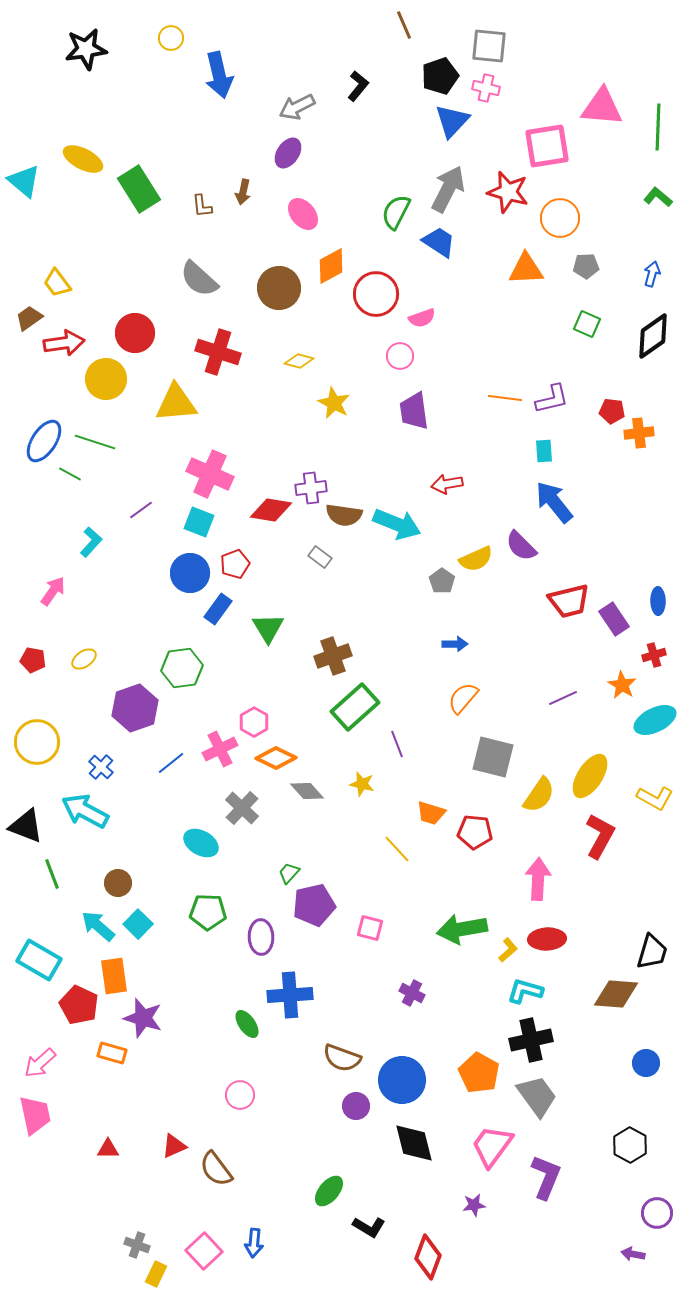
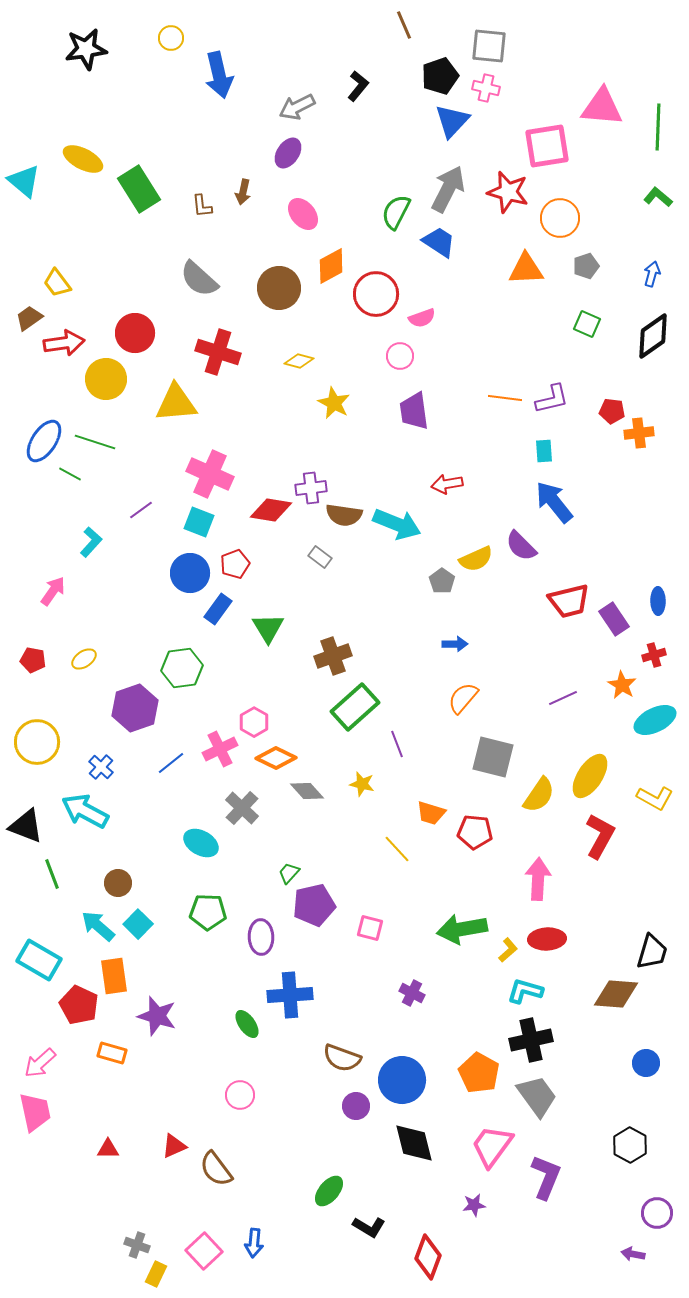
gray pentagon at (586, 266): rotated 15 degrees counterclockwise
purple star at (143, 1018): moved 14 px right, 2 px up
pink trapezoid at (35, 1115): moved 3 px up
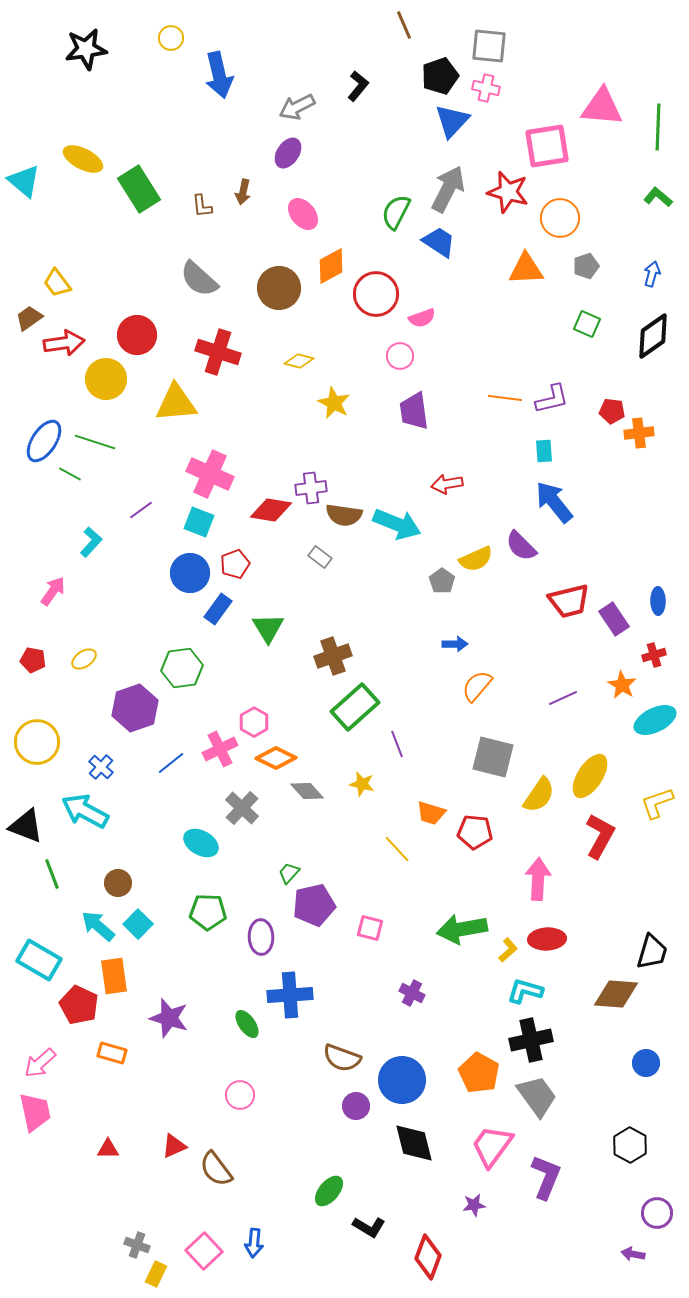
red circle at (135, 333): moved 2 px right, 2 px down
orange semicircle at (463, 698): moved 14 px right, 12 px up
yellow L-shape at (655, 798): moved 2 px right, 5 px down; rotated 132 degrees clockwise
purple star at (157, 1016): moved 12 px right, 2 px down
